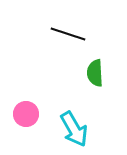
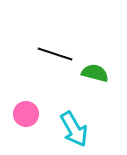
black line: moved 13 px left, 20 px down
green semicircle: rotated 108 degrees clockwise
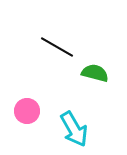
black line: moved 2 px right, 7 px up; rotated 12 degrees clockwise
pink circle: moved 1 px right, 3 px up
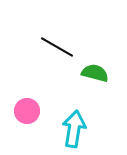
cyan arrow: rotated 141 degrees counterclockwise
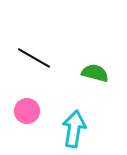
black line: moved 23 px left, 11 px down
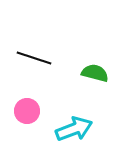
black line: rotated 12 degrees counterclockwise
cyan arrow: rotated 60 degrees clockwise
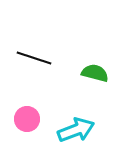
pink circle: moved 8 px down
cyan arrow: moved 2 px right, 1 px down
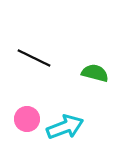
black line: rotated 8 degrees clockwise
cyan arrow: moved 11 px left, 3 px up
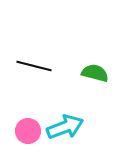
black line: moved 8 px down; rotated 12 degrees counterclockwise
pink circle: moved 1 px right, 12 px down
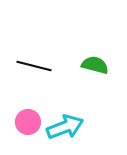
green semicircle: moved 8 px up
pink circle: moved 9 px up
